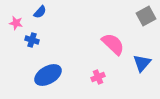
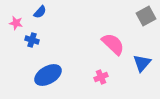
pink cross: moved 3 px right
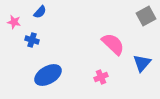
pink star: moved 2 px left, 1 px up
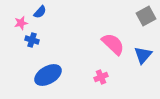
pink star: moved 7 px right, 1 px down; rotated 24 degrees counterclockwise
blue triangle: moved 1 px right, 8 px up
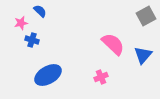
blue semicircle: moved 1 px up; rotated 88 degrees counterclockwise
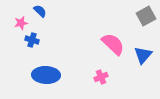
blue ellipse: moved 2 px left; rotated 32 degrees clockwise
